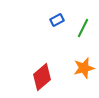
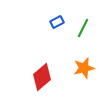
blue rectangle: moved 2 px down
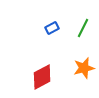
blue rectangle: moved 5 px left, 6 px down
red diamond: rotated 12 degrees clockwise
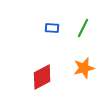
blue rectangle: rotated 32 degrees clockwise
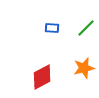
green line: moved 3 px right; rotated 18 degrees clockwise
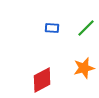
red diamond: moved 3 px down
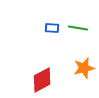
green line: moved 8 px left; rotated 54 degrees clockwise
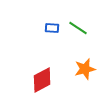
green line: rotated 24 degrees clockwise
orange star: moved 1 px right, 1 px down
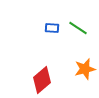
red diamond: rotated 12 degrees counterclockwise
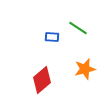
blue rectangle: moved 9 px down
